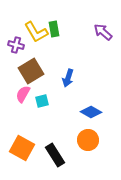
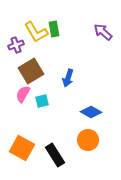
purple cross: rotated 35 degrees counterclockwise
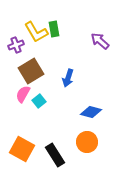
purple arrow: moved 3 px left, 9 px down
cyan square: moved 3 px left; rotated 24 degrees counterclockwise
blue diamond: rotated 15 degrees counterclockwise
orange circle: moved 1 px left, 2 px down
orange square: moved 1 px down
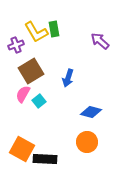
black rectangle: moved 10 px left, 4 px down; rotated 55 degrees counterclockwise
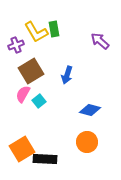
blue arrow: moved 1 px left, 3 px up
blue diamond: moved 1 px left, 2 px up
orange square: rotated 30 degrees clockwise
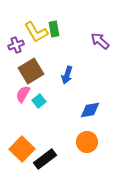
blue diamond: rotated 25 degrees counterclockwise
orange square: rotated 15 degrees counterclockwise
black rectangle: rotated 40 degrees counterclockwise
